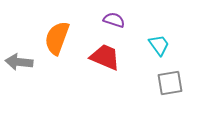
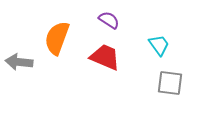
purple semicircle: moved 5 px left; rotated 15 degrees clockwise
gray square: rotated 16 degrees clockwise
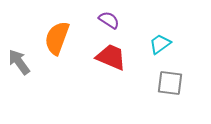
cyan trapezoid: moved 1 px right, 1 px up; rotated 90 degrees counterclockwise
red trapezoid: moved 6 px right
gray arrow: rotated 48 degrees clockwise
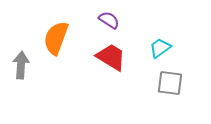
orange semicircle: moved 1 px left
cyan trapezoid: moved 4 px down
red trapezoid: rotated 8 degrees clockwise
gray arrow: moved 2 px right, 3 px down; rotated 40 degrees clockwise
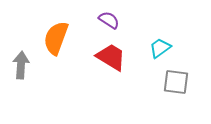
gray square: moved 6 px right, 1 px up
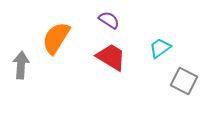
orange semicircle: rotated 12 degrees clockwise
gray square: moved 8 px right, 1 px up; rotated 20 degrees clockwise
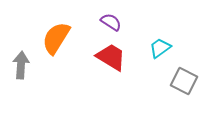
purple semicircle: moved 2 px right, 2 px down
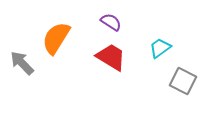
gray arrow: moved 1 px right, 2 px up; rotated 48 degrees counterclockwise
gray square: moved 1 px left
